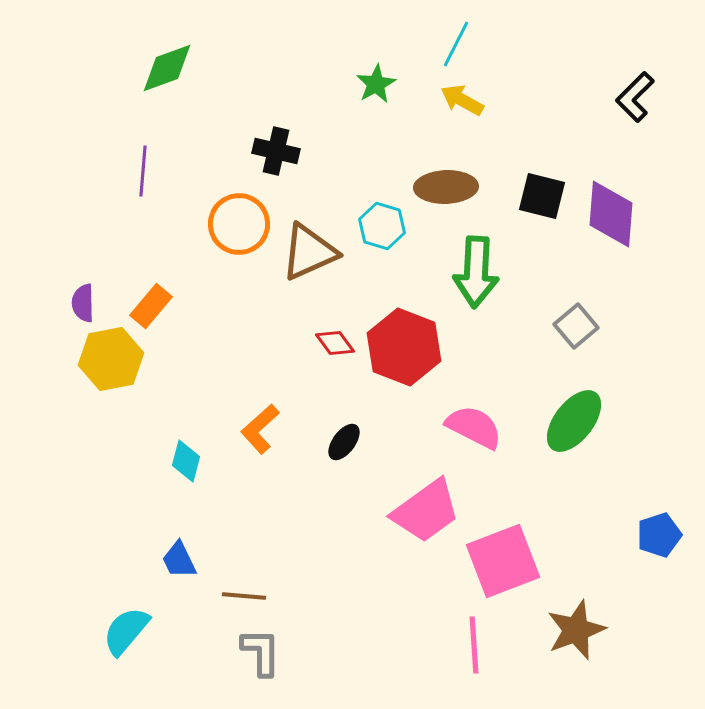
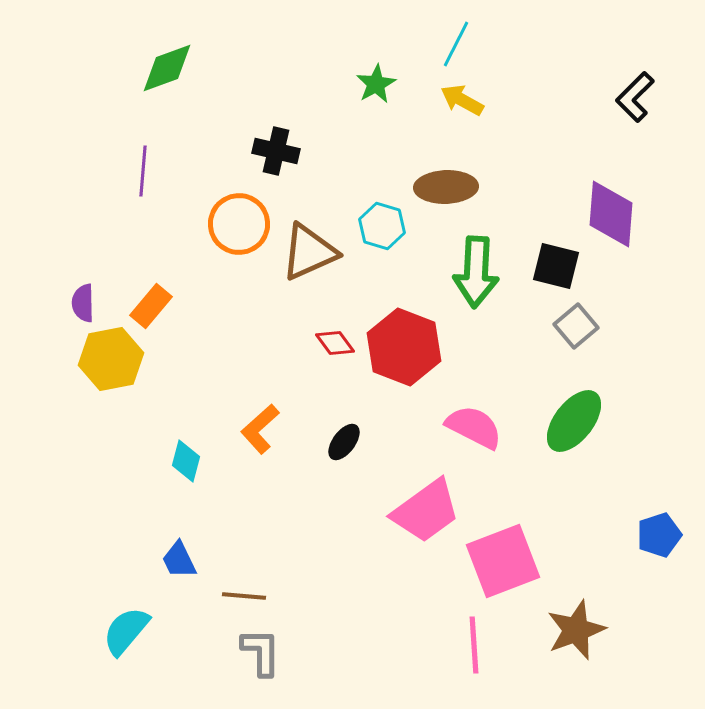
black square: moved 14 px right, 70 px down
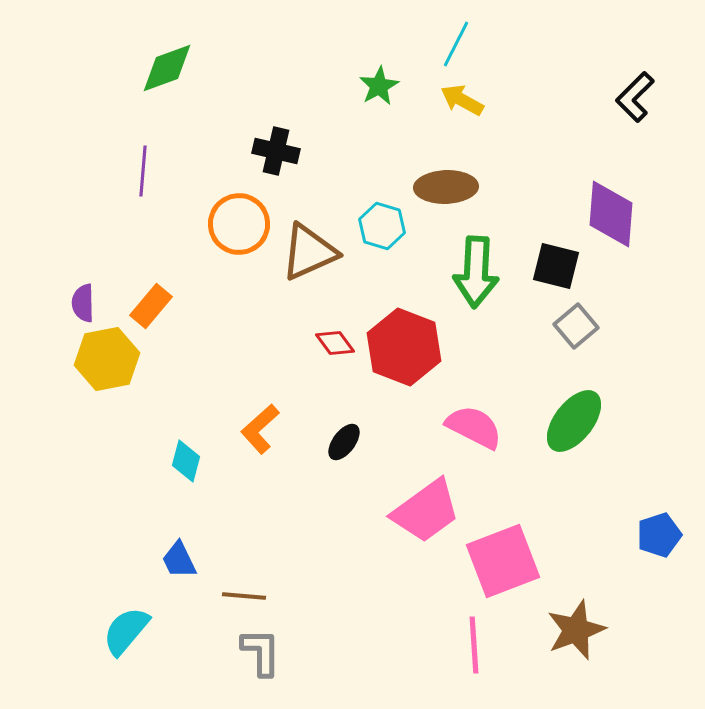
green star: moved 3 px right, 2 px down
yellow hexagon: moved 4 px left
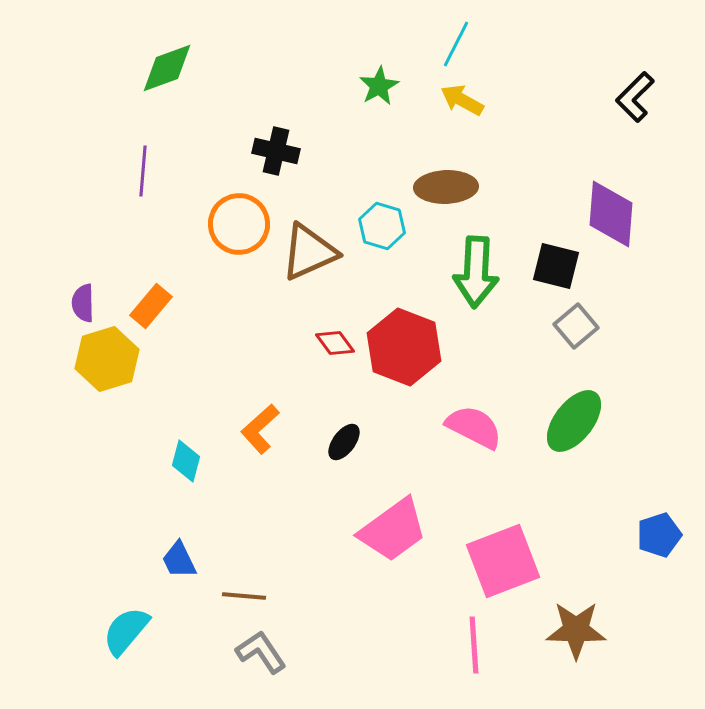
yellow hexagon: rotated 6 degrees counterclockwise
pink trapezoid: moved 33 px left, 19 px down
brown star: rotated 22 degrees clockwise
gray L-shape: rotated 34 degrees counterclockwise
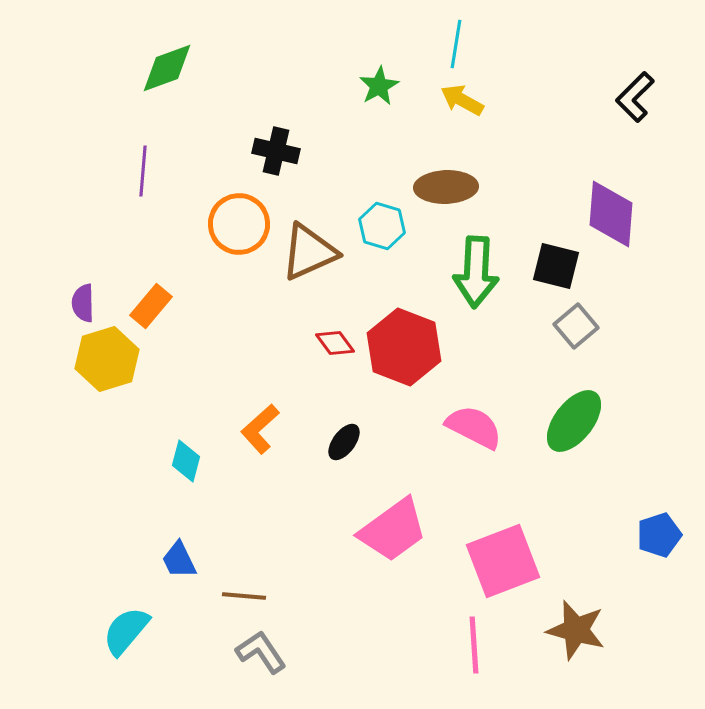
cyan line: rotated 18 degrees counterclockwise
brown star: rotated 14 degrees clockwise
